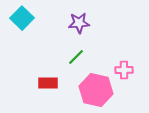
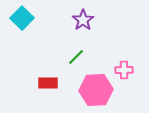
purple star: moved 4 px right, 3 px up; rotated 30 degrees counterclockwise
pink hexagon: rotated 16 degrees counterclockwise
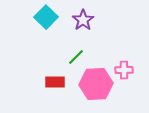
cyan square: moved 24 px right, 1 px up
red rectangle: moved 7 px right, 1 px up
pink hexagon: moved 6 px up
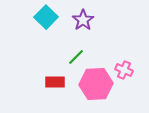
pink cross: rotated 24 degrees clockwise
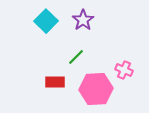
cyan square: moved 4 px down
pink hexagon: moved 5 px down
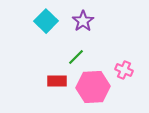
purple star: moved 1 px down
red rectangle: moved 2 px right, 1 px up
pink hexagon: moved 3 px left, 2 px up
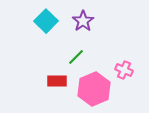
pink hexagon: moved 1 px right, 2 px down; rotated 20 degrees counterclockwise
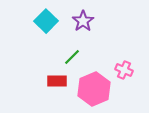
green line: moved 4 px left
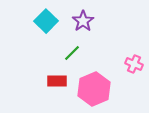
green line: moved 4 px up
pink cross: moved 10 px right, 6 px up
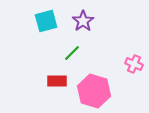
cyan square: rotated 30 degrees clockwise
pink hexagon: moved 2 px down; rotated 20 degrees counterclockwise
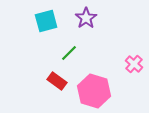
purple star: moved 3 px right, 3 px up
green line: moved 3 px left
pink cross: rotated 18 degrees clockwise
red rectangle: rotated 36 degrees clockwise
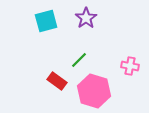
green line: moved 10 px right, 7 px down
pink cross: moved 4 px left, 2 px down; rotated 30 degrees counterclockwise
